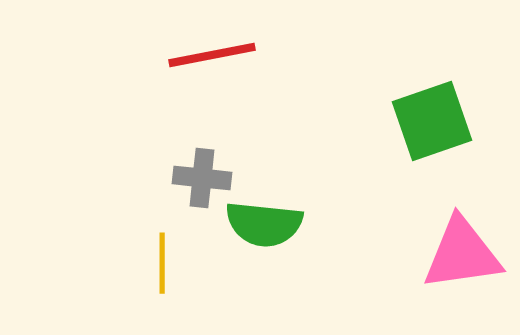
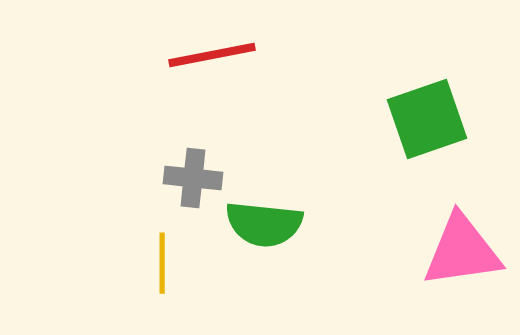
green square: moved 5 px left, 2 px up
gray cross: moved 9 px left
pink triangle: moved 3 px up
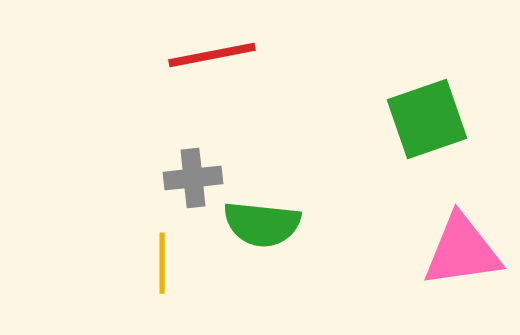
gray cross: rotated 12 degrees counterclockwise
green semicircle: moved 2 px left
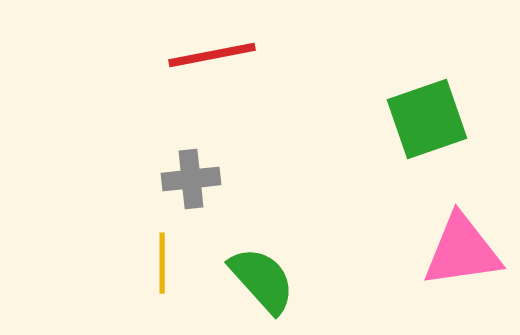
gray cross: moved 2 px left, 1 px down
green semicircle: moved 56 px down; rotated 138 degrees counterclockwise
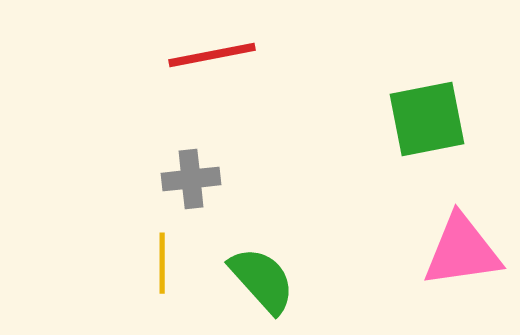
green square: rotated 8 degrees clockwise
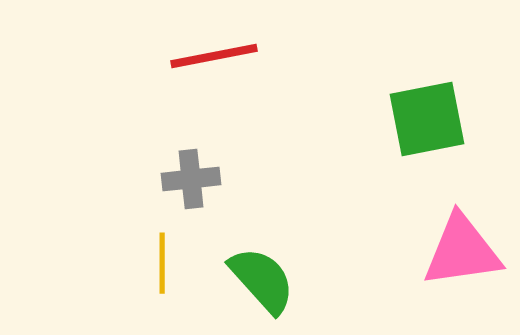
red line: moved 2 px right, 1 px down
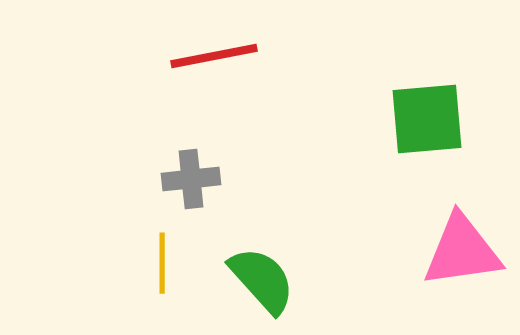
green square: rotated 6 degrees clockwise
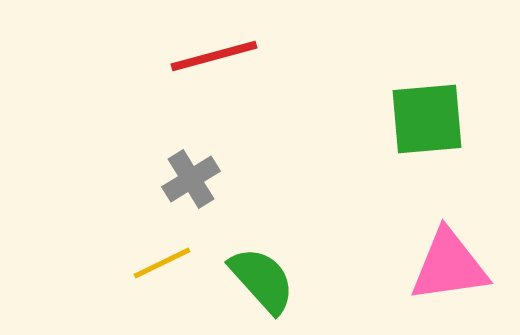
red line: rotated 4 degrees counterclockwise
gray cross: rotated 26 degrees counterclockwise
pink triangle: moved 13 px left, 15 px down
yellow line: rotated 64 degrees clockwise
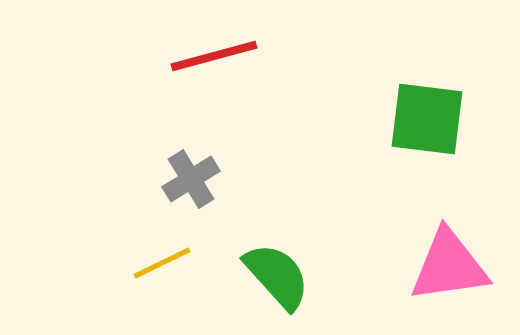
green square: rotated 12 degrees clockwise
green semicircle: moved 15 px right, 4 px up
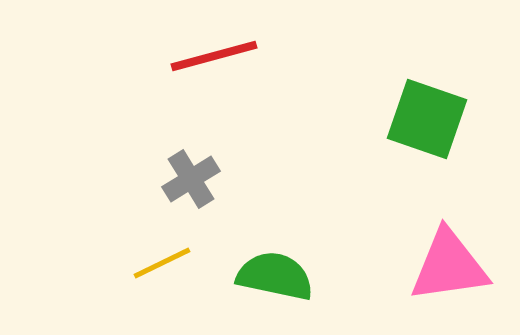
green square: rotated 12 degrees clockwise
green semicircle: moved 2 px left; rotated 36 degrees counterclockwise
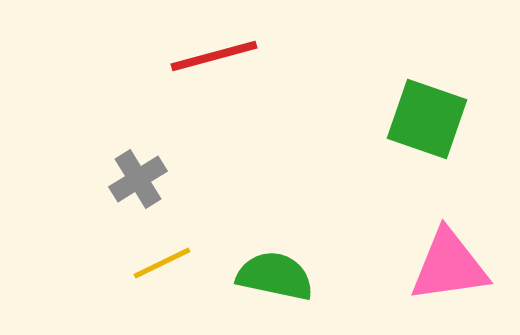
gray cross: moved 53 px left
